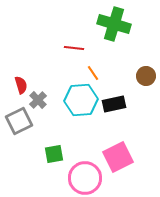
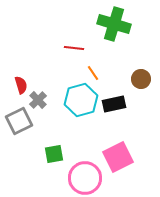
brown circle: moved 5 px left, 3 px down
cyan hexagon: rotated 12 degrees counterclockwise
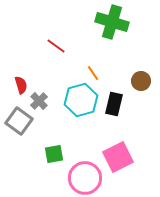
green cross: moved 2 px left, 2 px up
red line: moved 18 px left, 2 px up; rotated 30 degrees clockwise
brown circle: moved 2 px down
gray cross: moved 1 px right, 1 px down
black rectangle: rotated 65 degrees counterclockwise
gray square: rotated 28 degrees counterclockwise
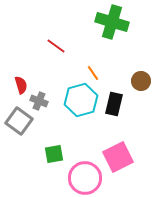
gray cross: rotated 24 degrees counterclockwise
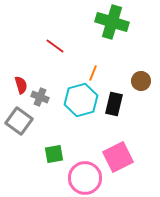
red line: moved 1 px left
orange line: rotated 56 degrees clockwise
gray cross: moved 1 px right, 4 px up
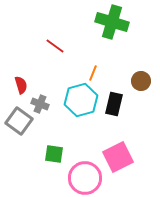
gray cross: moved 7 px down
green square: rotated 18 degrees clockwise
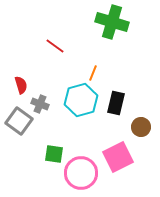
brown circle: moved 46 px down
black rectangle: moved 2 px right, 1 px up
pink circle: moved 4 px left, 5 px up
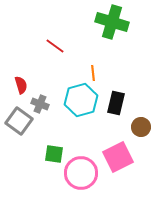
orange line: rotated 28 degrees counterclockwise
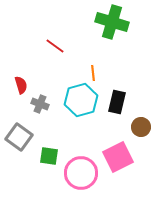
black rectangle: moved 1 px right, 1 px up
gray square: moved 16 px down
green square: moved 5 px left, 2 px down
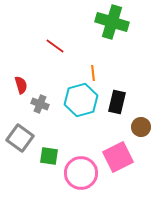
gray square: moved 1 px right, 1 px down
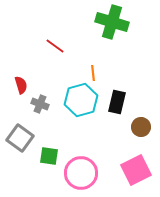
pink square: moved 18 px right, 13 px down
